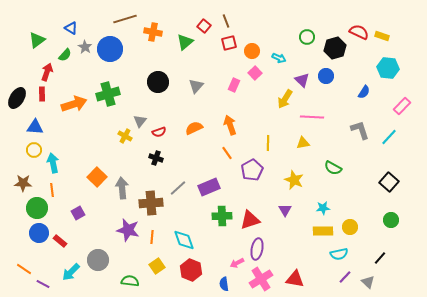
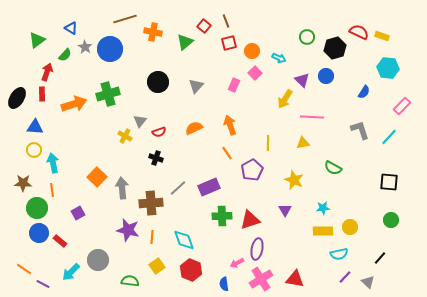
black square at (389, 182): rotated 36 degrees counterclockwise
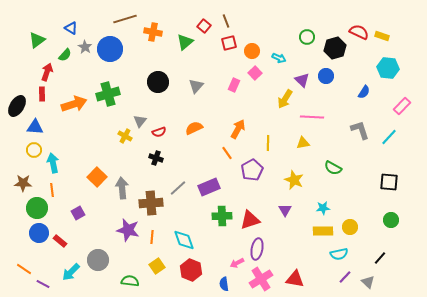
black ellipse at (17, 98): moved 8 px down
orange arrow at (230, 125): moved 8 px right, 4 px down; rotated 48 degrees clockwise
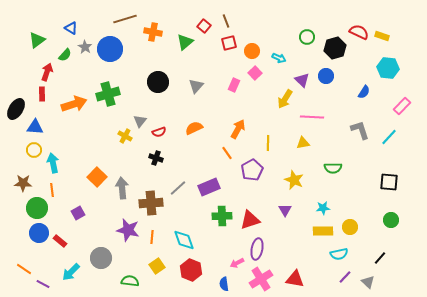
black ellipse at (17, 106): moved 1 px left, 3 px down
green semicircle at (333, 168): rotated 30 degrees counterclockwise
gray circle at (98, 260): moved 3 px right, 2 px up
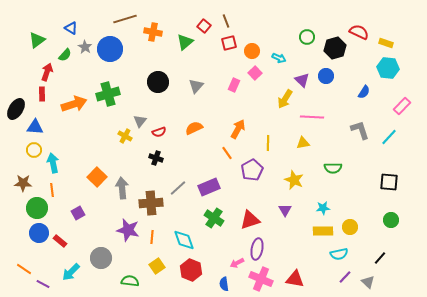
yellow rectangle at (382, 36): moved 4 px right, 7 px down
green cross at (222, 216): moved 8 px left, 2 px down; rotated 36 degrees clockwise
pink cross at (261, 279): rotated 35 degrees counterclockwise
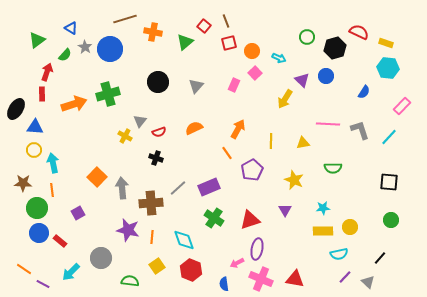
pink line at (312, 117): moved 16 px right, 7 px down
yellow line at (268, 143): moved 3 px right, 2 px up
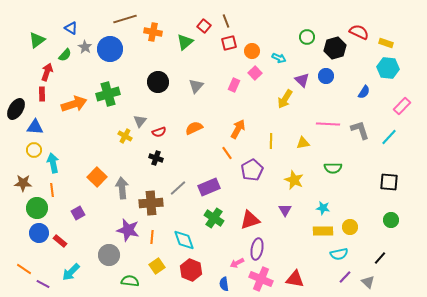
cyan star at (323, 208): rotated 16 degrees clockwise
gray circle at (101, 258): moved 8 px right, 3 px up
